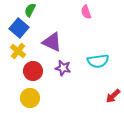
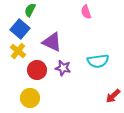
blue square: moved 1 px right, 1 px down
red circle: moved 4 px right, 1 px up
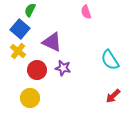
cyan semicircle: moved 12 px right, 1 px up; rotated 65 degrees clockwise
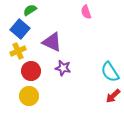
green semicircle: rotated 32 degrees clockwise
yellow cross: rotated 28 degrees clockwise
cyan semicircle: moved 12 px down
red circle: moved 6 px left, 1 px down
yellow circle: moved 1 px left, 2 px up
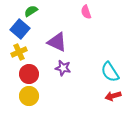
green semicircle: moved 1 px right, 1 px down
purple triangle: moved 5 px right
yellow cross: moved 1 px right, 1 px down
red circle: moved 2 px left, 3 px down
red arrow: rotated 28 degrees clockwise
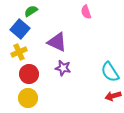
yellow circle: moved 1 px left, 2 px down
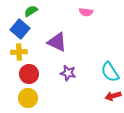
pink semicircle: rotated 64 degrees counterclockwise
yellow cross: rotated 21 degrees clockwise
purple star: moved 5 px right, 5 px down
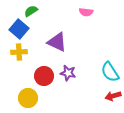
blue square: moved 1 px left
red circle: moved 15 px right, 2 px down
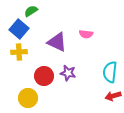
pink semicircle: moved 22 px down
cyan semicircle: rotated 40 degrees clockwise
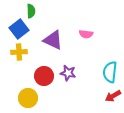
green semicircle: rotated 120 degrees clockwise
blue square: rotated 12 degrees clockwise
purple triangle: moved 4 px left, 2 px up
red arrow: rotated 14 degrees counterclockwise
